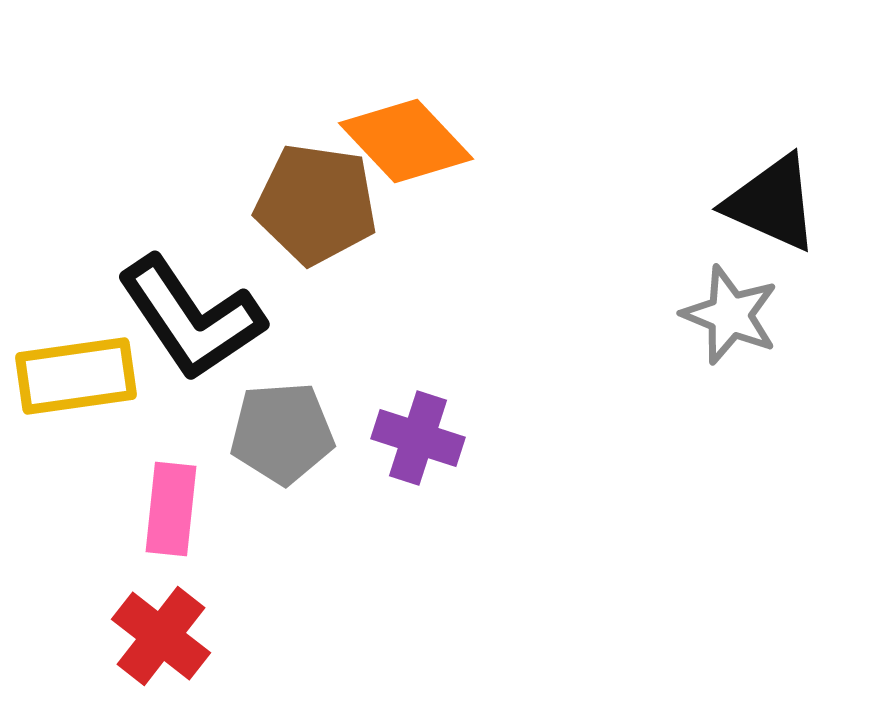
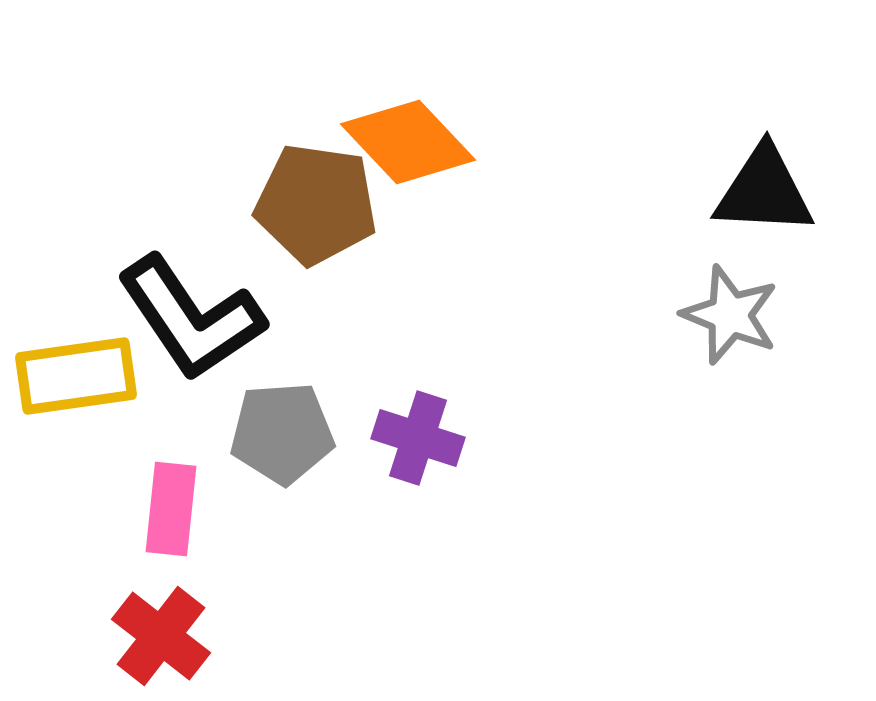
orange diamond: moved 2 px right, 1 px down
black triangle: moved 8 px left, 12 px up; rotated 21 degrees counterclockwise
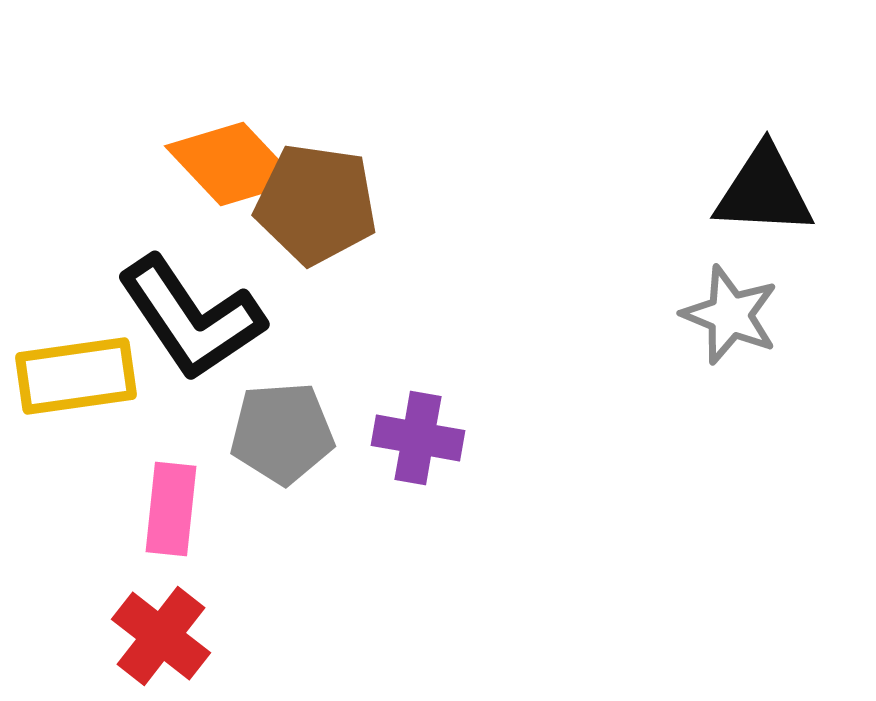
orange diamond: moved 176 px left, 22 px down
purple cross: rotated 8 degrees counterclockwise
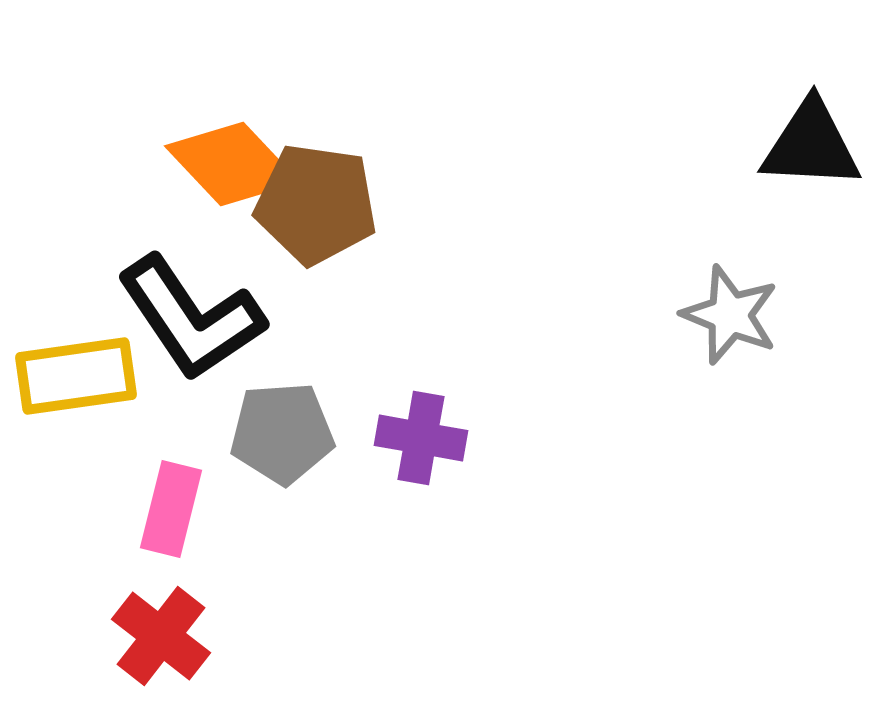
black triangle: moved 47 px right, 46 px up
purple cross: moved 3 px right
pink rectangle: rotated 8 degrees clockwise
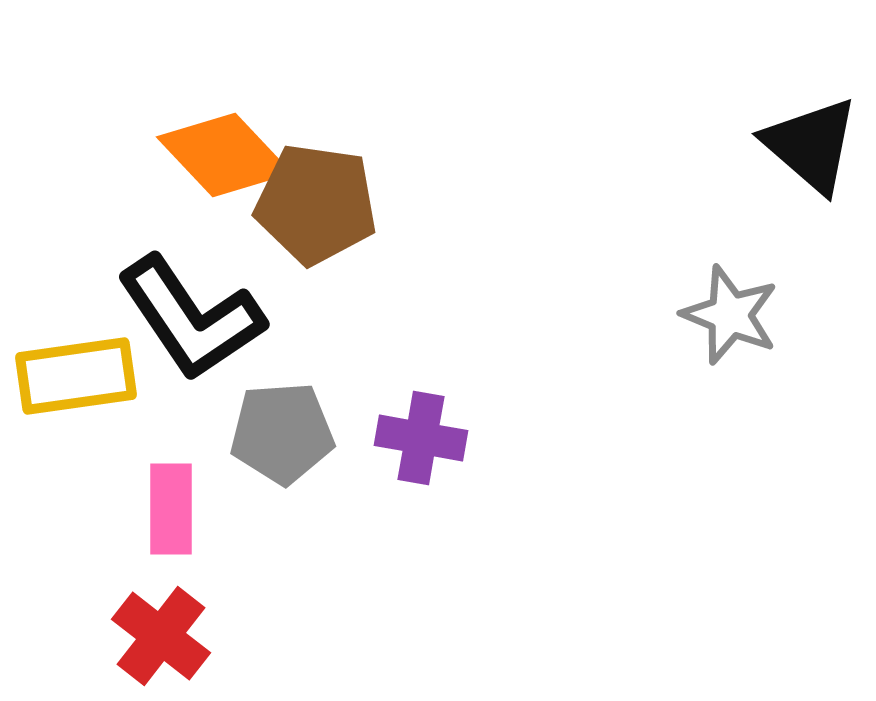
black triangle: rotated 38 degrees clockwise
orange diamond: moved 8 px left, 9 px up
pink rectangle: rotated 14 degrees counterclockwise
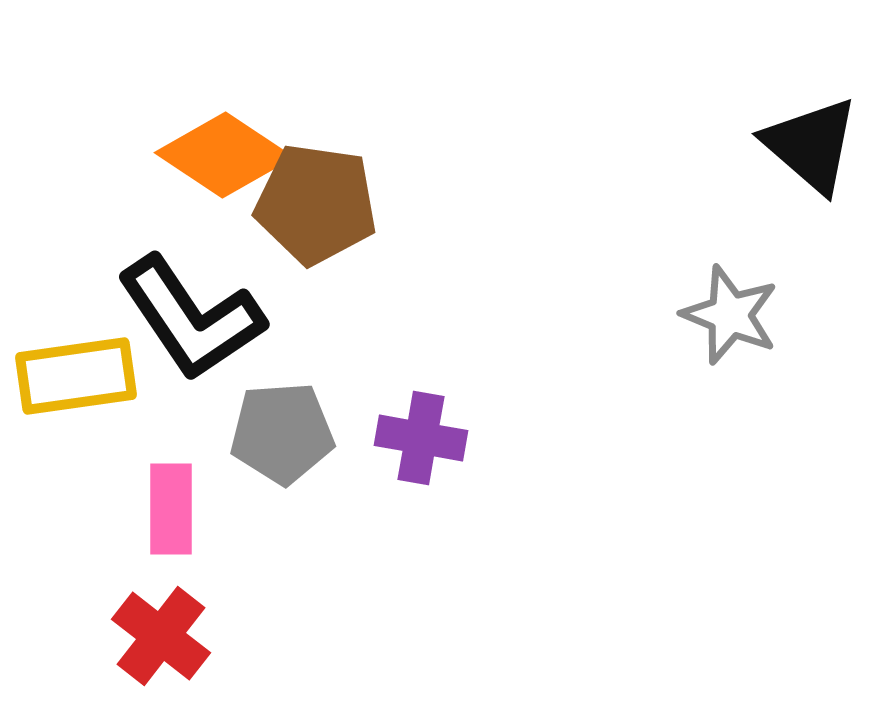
orange diamond: rotated 13 degrees counterclockwise
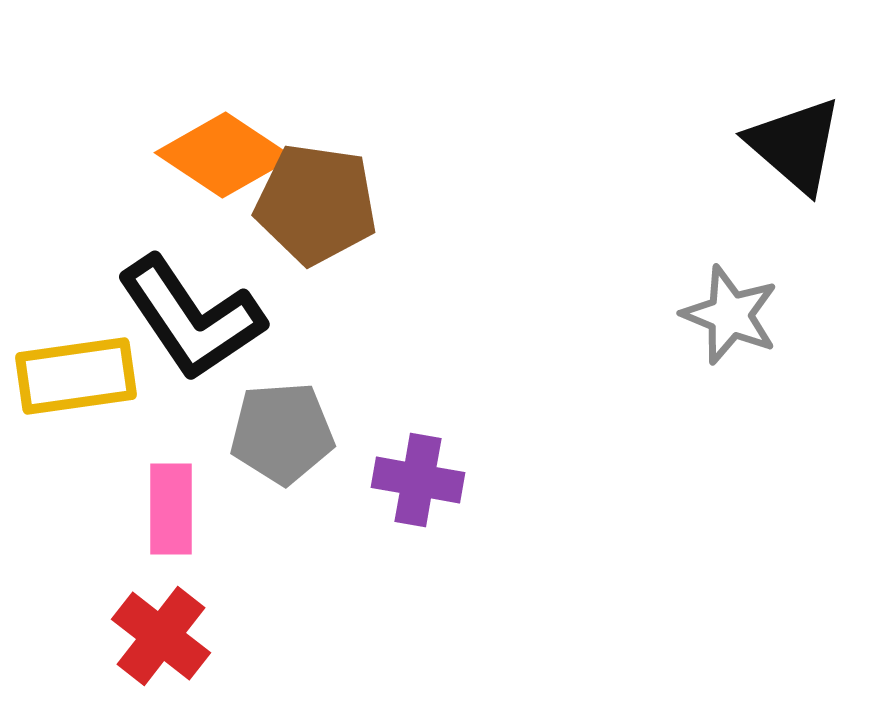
black triangle: moved 16 px left
purple cross: moved 3 px left, 42 px down
